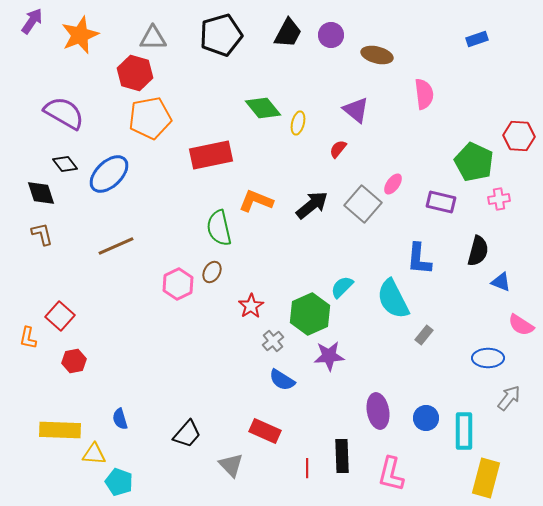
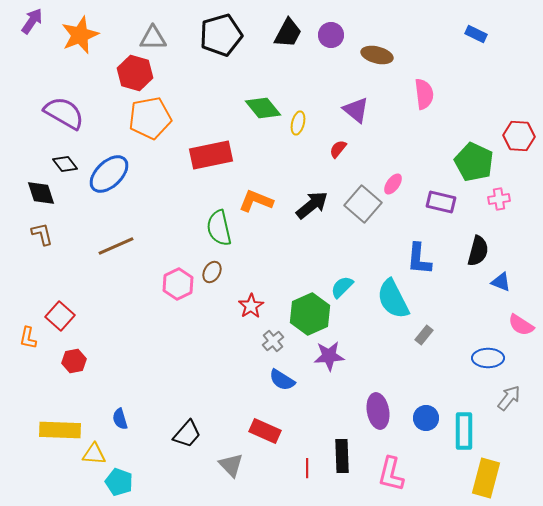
blue rectangle at (477, 39): moved 1 px left, 5 px up; rotated 45 degrees clockwise
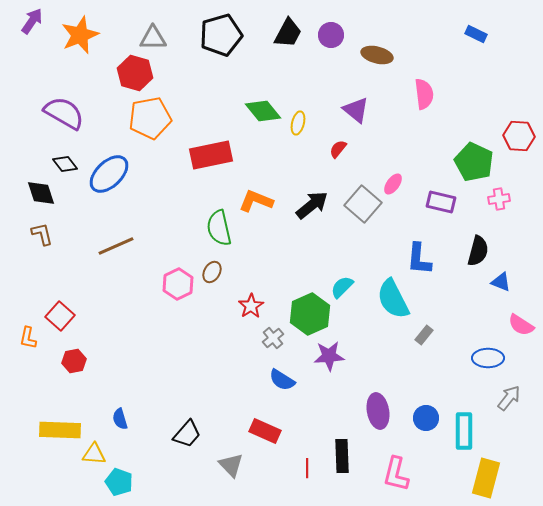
green diamond at (263, 108): moved 3 px down
gray cross at (273, 341): moved 3 px up
pink L-shape at (391, 474): moved 5 px right
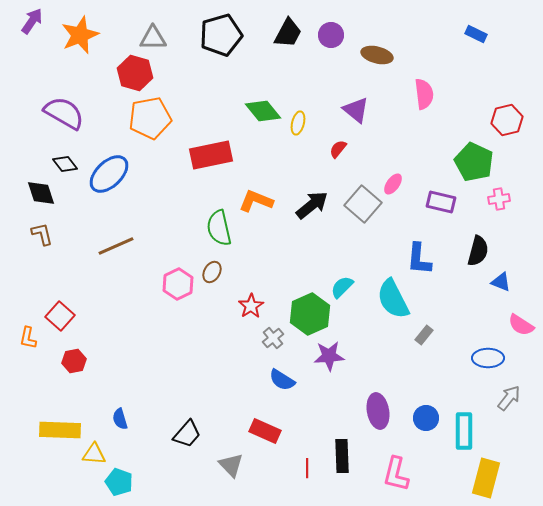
red hexagon at (519, 136): moved 12 px left, 16 px up; rotated 16 degrees counterclockwise
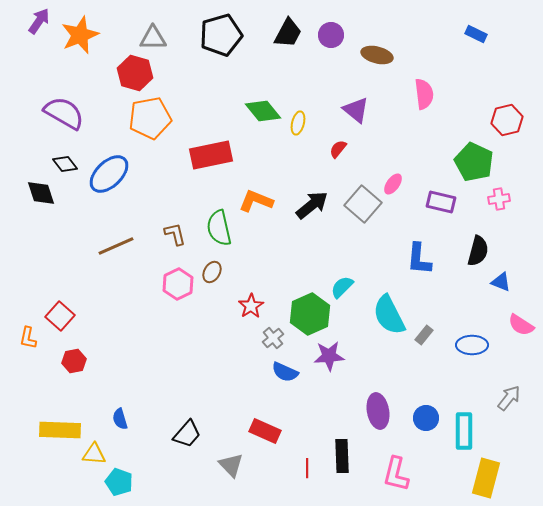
purple arrow at (32, 21): moved 7 px right
brown L-shape at (42, 234): moved 133 px right
cyan semicircle at (393, 299): moved 4 px left, 16 px down
blue ellipse at (488, 358): moved 16 px left, 13 px up
blue semicircle at (282, 380): moved 3 px right, 8 px up; rotated 8 degrees counterclockwise
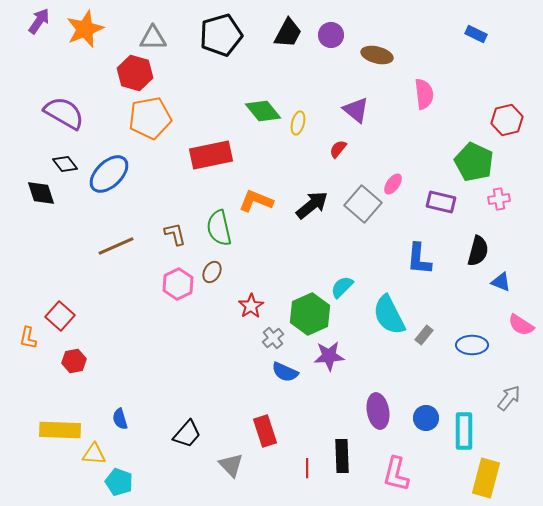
orange star at (80, 35): moved 5 px right, 6 px up
red rectangle at (265, 431): rotated 48 degrees clockwise
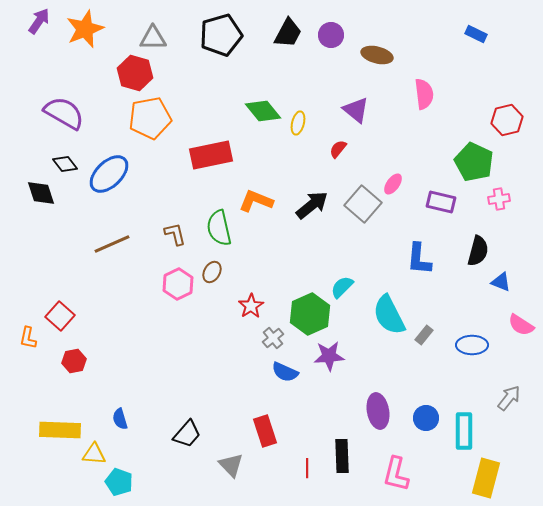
brown line at (116, 246): moved 4 px left, 2 px up
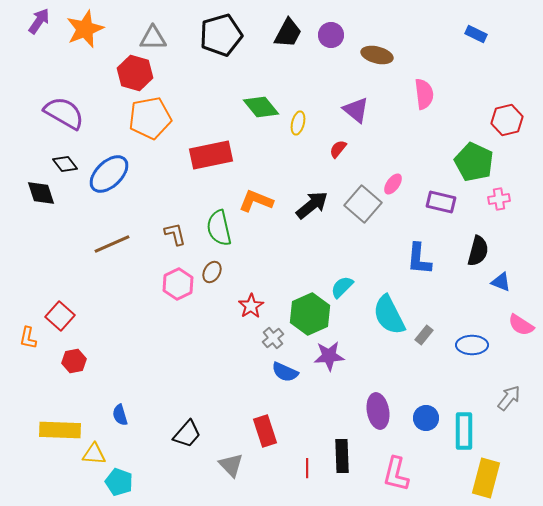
green diamond at (263, 111): moved 2 px left, 4 px up
blue semicircle at (120, 419): moved 4 px up
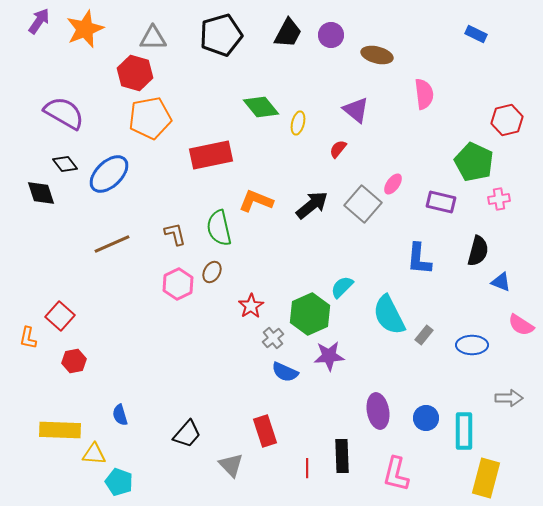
gray arrow at (509, 398): rotated 52 degrees clockwise
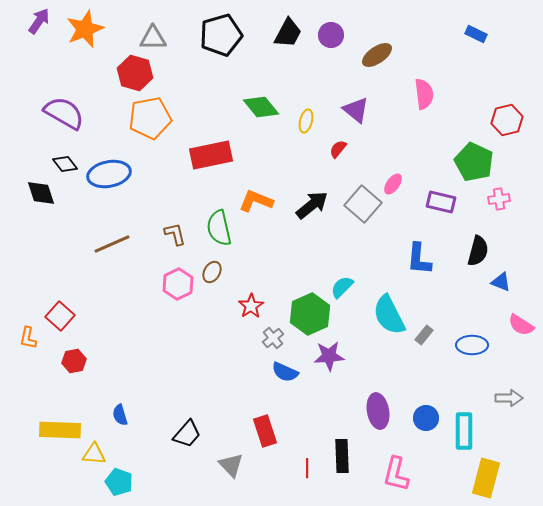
brown ellipse at (377, 55): rotated 48 degrees counterclockwise
yellow ellipse at (298, 123): moved 8 px right, 2 px up
blue ellipse at (109, 174): rotated 33 degrees clockwise
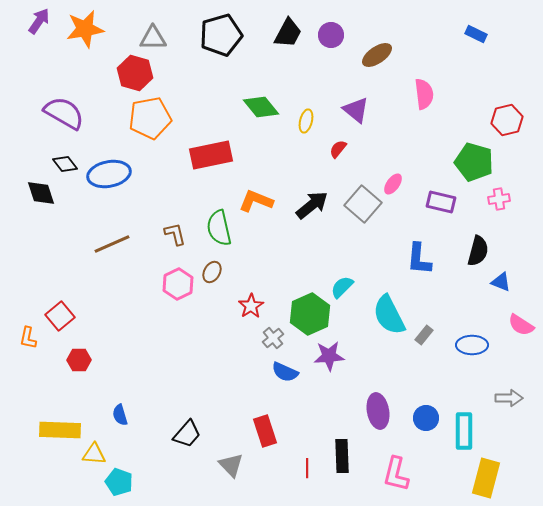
orange star at (85, 29): rotated 12 degrees clockwise
green pentagon at (474, 162): rotated 9 degrees counterclockwise
red square at (60, 316): rotated 8 degrees clockwise
red hexagon at (74, 361): moved 5 px right, 1 px up; rotated 10 degrees clockwise
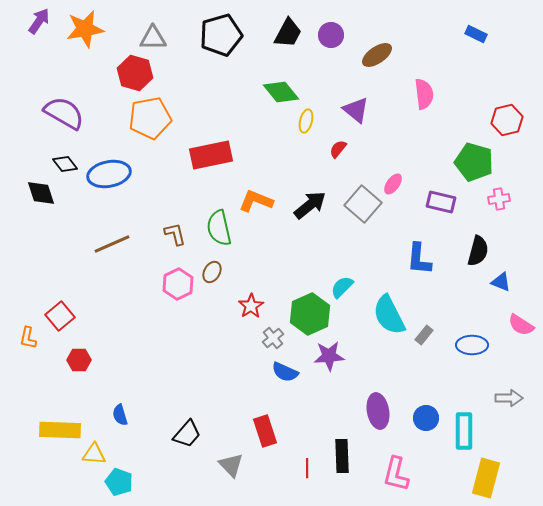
green diamond at (261, 107): moved 20 px right, 15 px up
black arrow at (312, 205): moved 2 px left
